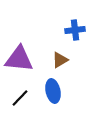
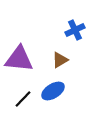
blue cross: rotated 18 degrees counterclockwise
blue ellipse: rotated 70 degrees clockwise
black line: moved 3 px right, 1 px down
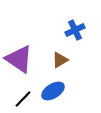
purple triangle: rotated 28 degrees clockwise
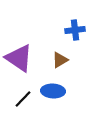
blue cross: rotated 18 degrees clockwise
purple triangle: moved 1 px up
blue ellipse: rotated 35 degrees clockwise
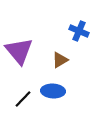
blue cross: moved 4 px right, 1 px down; rotated 30 degrees clockwise
purple triangle: moved 7 px up; rotated 16 degrees clockwise
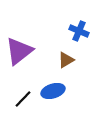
purple triangle: rotated 32 degrees clockwise
brown triangle: moved 6 px right
blue ellipse: rotated 20 degrees counterclockwise
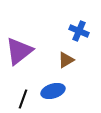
black line: rotated 24 degrees counterclockwise
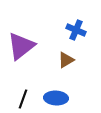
blue cross: moved 3 px left, 1 px up
purple triangle: moved 2 px right, 5 px up
blue ellipse: moved 3 px right, 7 px down; rotated 20 degrees clockwise
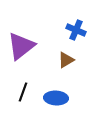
black line: moved 7 px up
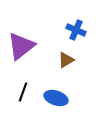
blue ellipse: rotated 15 degrees clockwise
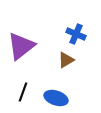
blue cross: moved 4 px down
